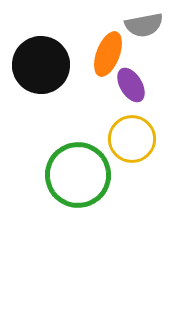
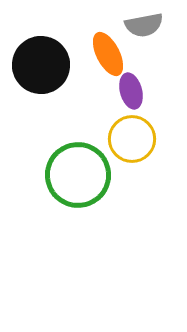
orange ellipse: rotated 48 degrees counterclockwise
purple ellipse: moved 6 px down; rotated 16 degrees clockwise
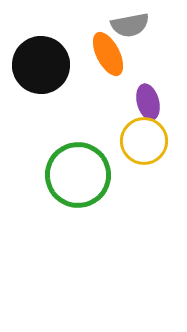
gray semicircle: moved 14 px left
purple ellipse: moved 17 px right, 11 px down
yellow circle: moved 12 px right, 2 px down
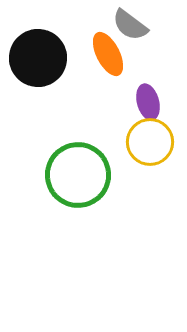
gray semicircle: rotated 48 degrees clockwise
black circle: moved 3 px left, 7 px up
yellow circle: moved 6 px right, 1 px down
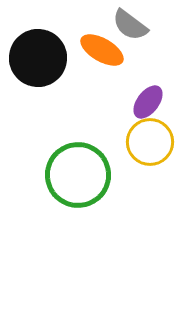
orange ellipse: moved 6 px left, 4 px up; rotated 33 degrees counterclockwise
purple ellipse: rotated 52 degrees clockwise
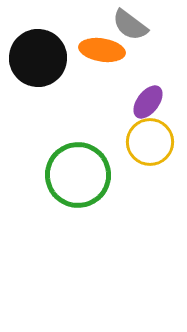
orange ellipse: rotated 21 degrees counterclockwise
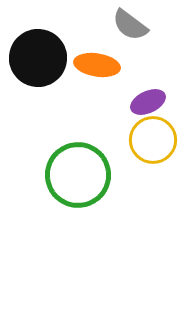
orange ellipse: moved 5 px left, 15 px down
purple ellipse: rotated 28 degrees clockwise
yellow circle: moved 3 px right, 2 px up
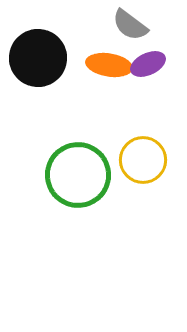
orange ellipse: moved 12 px right
purple ellipse: moved 38 px up
yellow circle: moved 10 px left, 20 px down
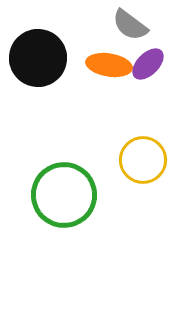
purple ellipse: rotated 20 degrees counterclockwise
green circle: moved 14 px left, 20 px down
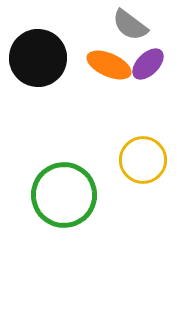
orange ellipse: rotated 15 degrees clockwise
